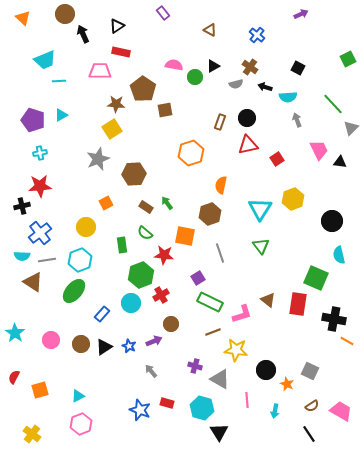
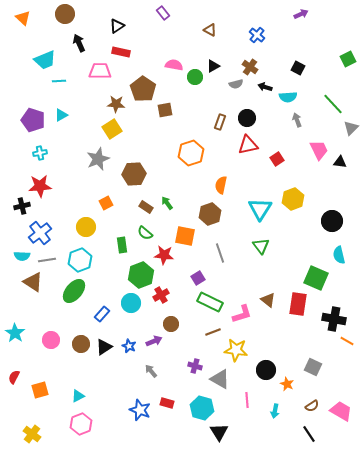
black arrow at (83, 34): moved 4 px left, 9 px down
gray square at (310, 371): moved 3 px right, 4 px up
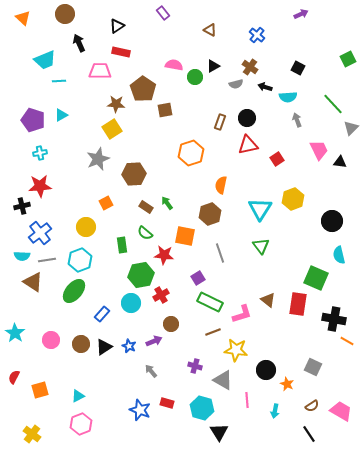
green hexagon at (141, 275): rotated 10 degrees clockwise
gray triangle at (220, 379): moved 3 px right, 1 px down
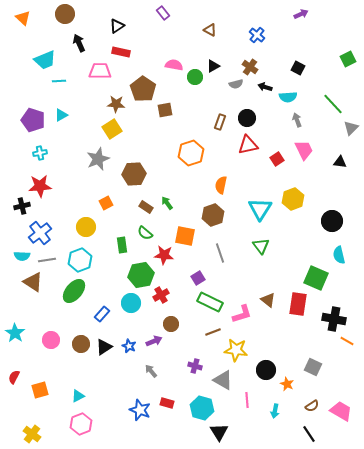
pink trapezoid at (319, 150): moved 15 px left
brown hexagon at (210, 214): moved 3 px right, 1 px down
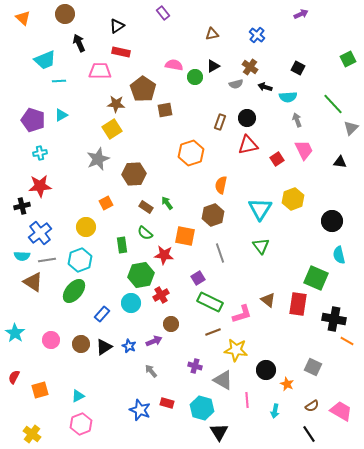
brown triangle at (210, 30): moved 2 px right, 4 px down; rotated 40 degrees counterclockwise
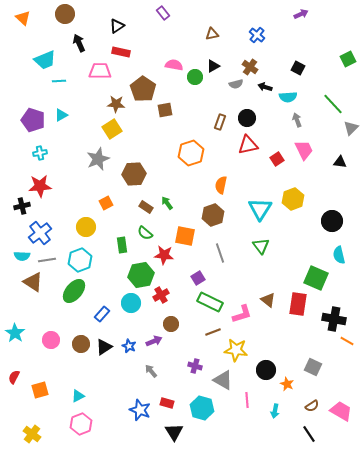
black triangle at (219, 432): moved 45 px left
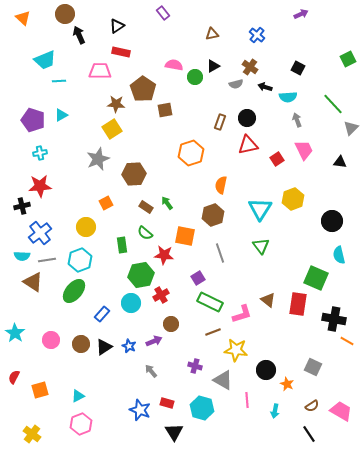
black arrow at (79, 43): moved 8 px up
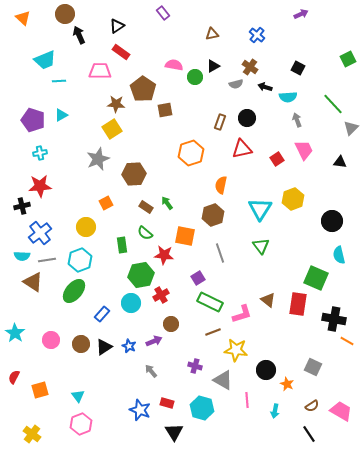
red rectangle at (121, 52): rotated 24 degrees clockwise
red triangle at (248, 145): moved 6 px left, 4 px down
cyan triangle at (78, 396): rotated 40 degrees counterclockwise
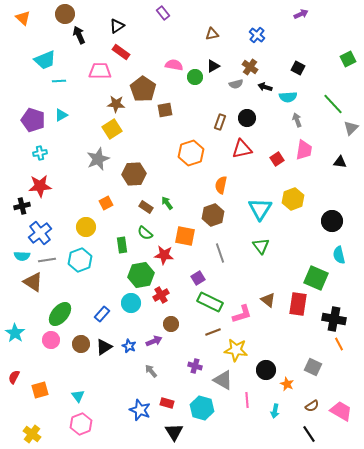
pink trapezoid at (304, 150): rotated 35 degrees clockwise
green ellipse at (74, 291): moved 14 px left, 23 px down
orange line at (347, 341): moved 8 px left, 3 px down; rotated 32 degrees clockwise
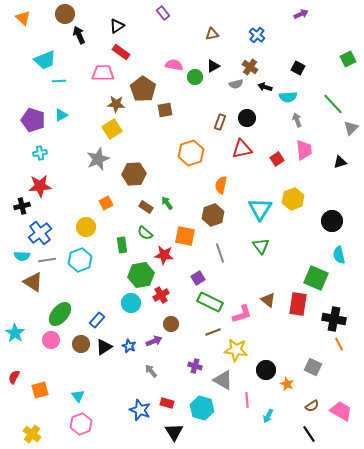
pink trapezoid at (100, 71): moved 3 px right, 2 px down
pink trapezoid at (304, 150): rotated 15 degrees counterclockwise
black triangle at (340, 162): rotated 24 degrees counterclockwise
blue rectangle at (102, 314): moved 5 px left, 6 px down
cyan arrow at (275, 411): moved 7 px left, 5 px down; rotated 16 degrees clockwise
